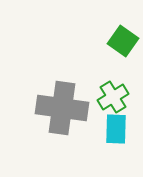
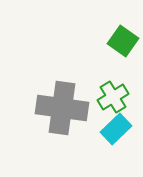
cyan rectangle: rotated 44 degrees clockwise
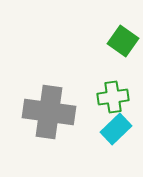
green cross: rotated 24 degrees clockwise
gray cross: moved 13 px left, 4 px down
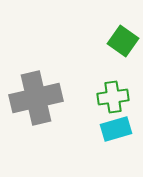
gray cross: moved 13 px left, 14 px up; rotated 21 degrees counterclockwise
cyan rectangle: rotated 28 degrees clockwise
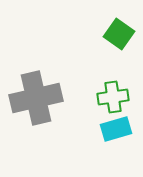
green square: moved 4 px left, 7 px up
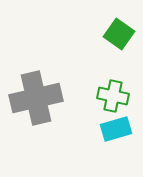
green cross: moved 1 px up; rotated 20 degrees clockwise
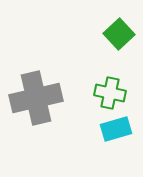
green square: rotated 12 degrees clockwise
green cross: moved 3 px left, 3 px up
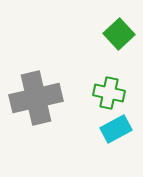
green cross: moved 1 px left
cyan rectangle: rotated 12 degrees counterclockwise
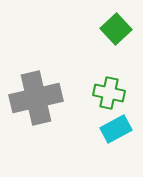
green square: moved 3 px left, 5 px up
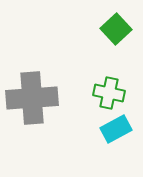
gray cross: moved 4 px left; rotated 9 degrees clockwise
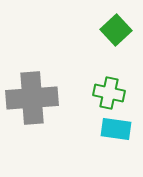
green square: moved 1 px down
cyan rectangle: rotated 36 degrees clockwise
